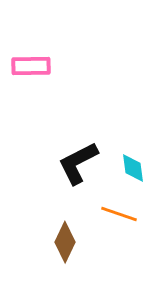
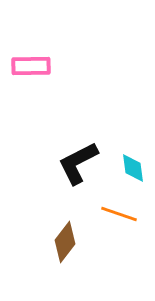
brown diamond: rotated 12 degrees clockwise
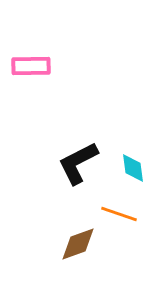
brown diamond: moved 13 px right, 2 px down; rotated 33 degrees clockwise
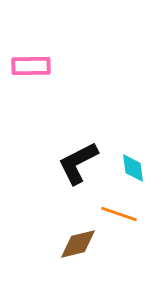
brown diamond: rotated 6 degrees clockwise
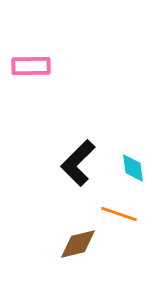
black L-shape: rotated 18 degrees counterclockwise
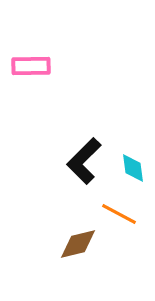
black L-shape: moved 6 px right, 2 px up
orange line: rotated 9 degrees clockwise
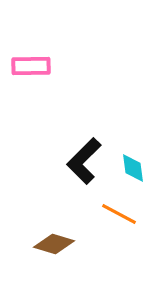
brown diamond: moved 24 px left; rotated 30 degrees clockwise
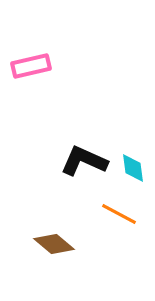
pink rectangle: rotated 12 degrees counterclockwise
black L-shape: rotated 69 degrees clockwise
brown diamond: rotated 24 degrees clockwise
